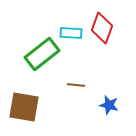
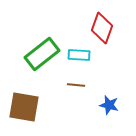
cyan rectangle: moved 8 px right, 22 px down
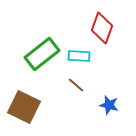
cyan rectangle: moved 1 px down
brown line: rotated 36 degrees clockwise
brown square: rotated 16 degrees clockwise
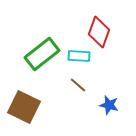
red diamond: moved 3 px left, 4 px down
brown line: moved 2 px right
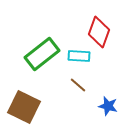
blue star: moved 1 px left, 1 px down
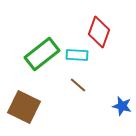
cyan rectangle: moved 2 px left, 1 px up
blue star: moved 14 px right
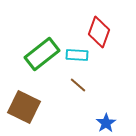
blue star: moved 16 px left, 17 px down; rotated 24 degrees clockwise
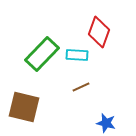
green rectangle: rotated 8 degrees counterclockwise
brown line: moved 3 px right, 2 px down; rotated 66 degrees counterclockwise
brown square: rotated 12 degrees counterclockwise
blue star: rotated 24 degrees counterclockwise
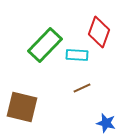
green rectangle: moved 3 px right, 9 px up
brown line: moved 1 px right, 1 px down
brown square: moved 2 px left
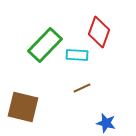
brown square: moved 1 px right
